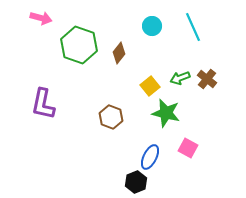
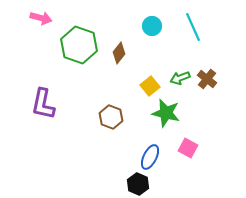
black hexagon: moved 2 px right, 2 px down; rotated 15 degrees counterclockwise
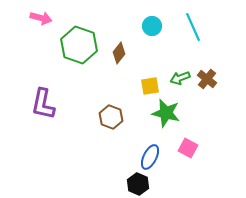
yellow square: rotated 30 degrees clockwise
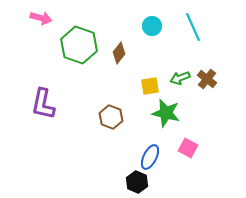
black hexagon: moved 1 px left, 2 px up
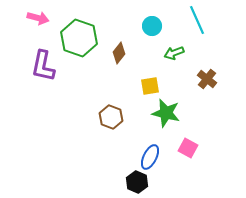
pink arrow: moved 3 px left
cyan line: moved 4 px right, 7 px up
green hexagon: moved 7 px up
green arrow: moved 6 px left, 25 px up
purple L-shape: moved 38 px up
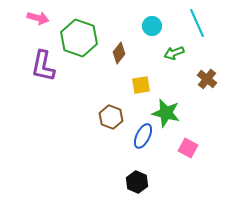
cyan line: moved 3 px down
yellow square: moved 9 px left, 1 px up
blue ellipse: moved 7 px left, 21 px up
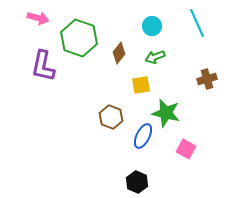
green arrow: moved 19 px left, 4 px down
brown cross: rotated 36 degrees clockwise
pink square: moved 2 px left, 1 px down
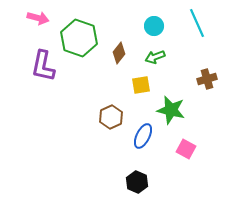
cyan circle: moved 2 px right
green star: moved 5 px right, 3 px up
brown hexagon: rotated 15 degrees clockwise
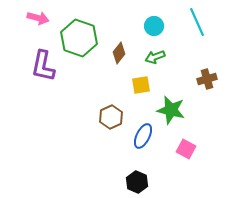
cyan line: moved 1 px up
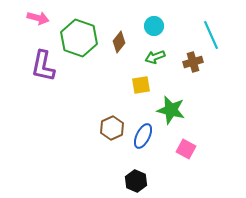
cyan line: moved 14 px right, 13 px down
brown diamond: moved 11 px up
brown cross: moved 14 px left, 17 px up
brown hexagon: moved 1 px right, 11 px down
black hexagon: moved 1 px left, 1 px up
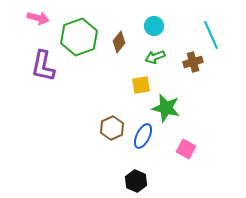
green hexagon: moved 1 px up; rotated 21 degrees clockwise
green star: moved 5 px left, 2 px up
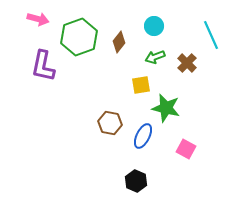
pink arrow: moved 1 px down
brown cross: moved 6 px left, 1 px down; rotated 30 degrees counterclockwise
brown hexagon: moved 2 px left, 5 px up; rotated 25 degrees counterclockwise
